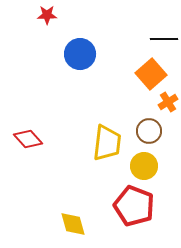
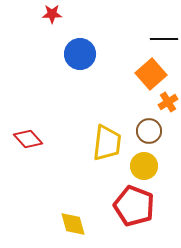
red star: moved 5 px right, 1 px up
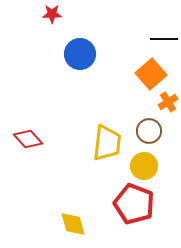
red pentagon: moved 2 px up
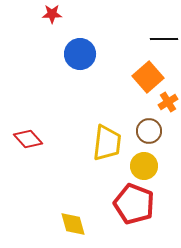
orange square: moved 3 px left, 3 px down
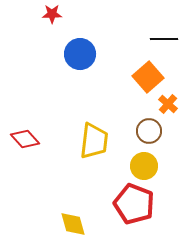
orange cross: moved 2 px down; rotated 18 degrees counterclockwise
red diamond: moved 3 px left
yellow trapezoid: moved 13 px left, 2 px up
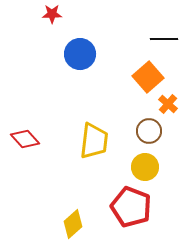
yellow circle: moved 1 px right, 1 px down
red pentagon: moved 3 px left, 3 px down
yellow diamond: rotated 64 degrees clockwise
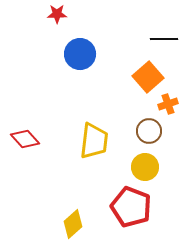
red star: moved 5 px right
orange cross: rotated 30 degrees clockwise
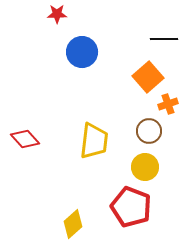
blue circle: moved 2 px right, 2 px up
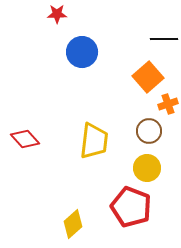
yellow circle: moved 2 px right, 1 px down
